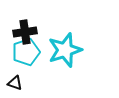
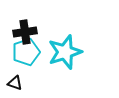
cyan star: moved 2 px down
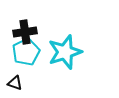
cyan pentagon: rotated 8 degrees counterclockwise
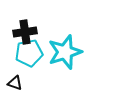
cyan pentagon: moved 3 px right, 1 px down; rotated 16 degrees clockwise
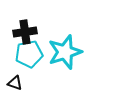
cyan pentagon: moved 1 px down
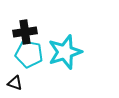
cyan pentagon: rotated 20 degrees clockwise
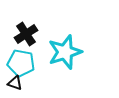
black cross: moved 1 px right, 2 px down; rotated 25 degrees counterclockwise
cyan pentagon: moved 8 px left, 9 px down
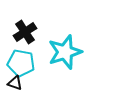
black cross: moved 1 px left, 2 px up
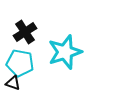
cyan pentagon: moved 1 px left
black triangle: moved 2 px left
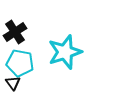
black cross: moved 10 px left
black triangle: rotated 35 degrees clockwise
